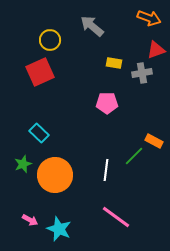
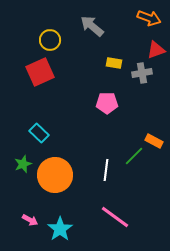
pink line: moved 1 px left
cyan star: moved 1 px right; rotated 15 degrees clockwise
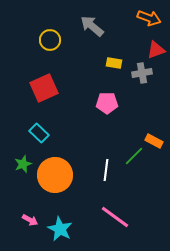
red square: moved 4 px right, 16 px down
cyan star: rotated 10 degrees counterclockwise
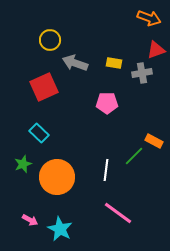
gray arrow: moved 17 px left, 37 px down; rotated 20 degrees counterclockwise
red square: moved 1 px up
orange circle: moved 2 px right, 2 px down
pink line: moved 3 px right, 4 px up
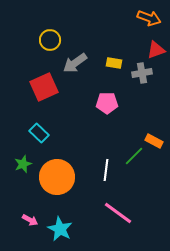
gray arrow: rotated 55 degrees counterclockwise
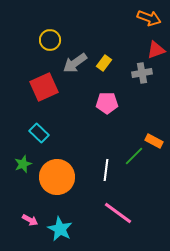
yellow rectangle: moved 10 px left; rotated 63 degrees counterclockwise
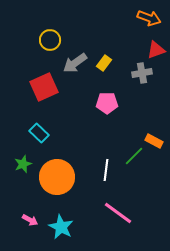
cyan star: moved 1 px right, 2 px up
